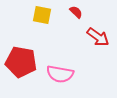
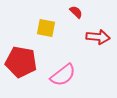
yellow square: moved 4 px right, 13 px down
red arrow: rotated 30 degrees counterclockwise
pink semicircle: moved 3 px right, 1 px down; rotated 48 degrees counterclockwise
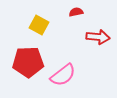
red semicircle: rotated 56 degrees counterclockwise
yellow square: moved 7 px left, 3 px up; rotated 18 degrees clockwise
red pentagon: moved 7 px right; rotated 12 degrees counterclockwise
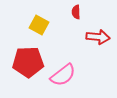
red semicircle: rotated 80 degrees counterclockwise
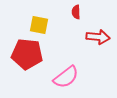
yellow square: rotated 18 degrees counterclockwise
red pentagon: moved 1 px left, 8 px up; rotated 8 degrees clockwise
pink semicircle: moved 3 px right, 2 px down
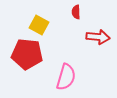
yellow square: rotated 18 degrees clockwise
pink semicircle: rotated 36 degrees counterclockwise
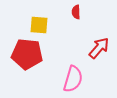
yellow square: rotated 24 degrees counterclockwise
red arrow: moved 1 px right, 11 px down; rotated 55 degrees counterclockwise
pink semicircle: moved 7 px right, 2 px down
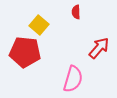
yellow square: rotated 36 degrees clockwise
red pentagon: moved 2 px left, 2 px up
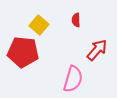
red semicircle: moved 8 px down
red arrow: moved 2 px left, 2 px down
red pentagon: moved 2 px left
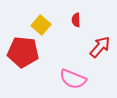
yellow square: moved 2 px right
red arrow: moved 3 px right, 3 px up
pink semicircle: rotated 96 degrees clockwise
